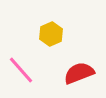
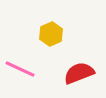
pink line: moved 1 px left, 1 px up; rotated 24 degrees counterclockwise
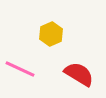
red semicircle: moved 1 px down; rotated 52 degrees clockwise
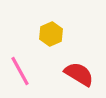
pink line: moved 2 px down; rotated 36 degrees clockwise
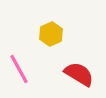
pink line: moved 1 px left, 2 px up
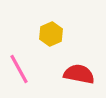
red semicircle: rotated 20 degrees counterclockwise
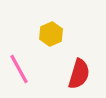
red semicircle: rotated 96 degrees clockwise
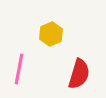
pink line: rotated 40 degrees clockwise
